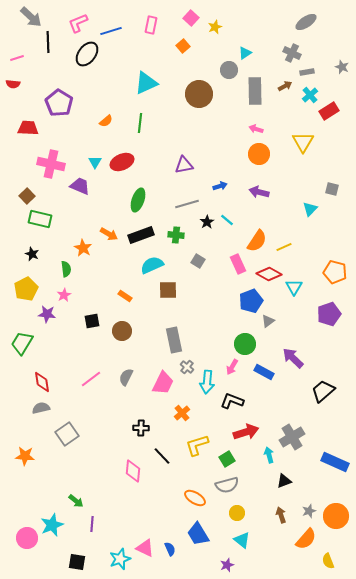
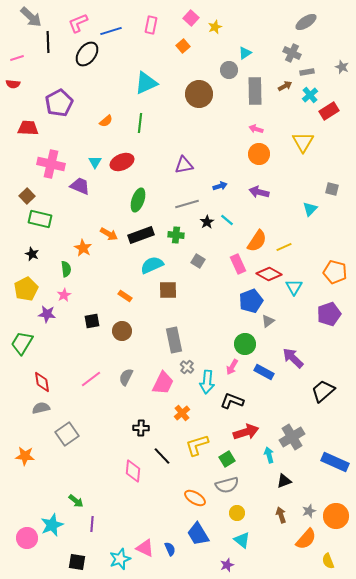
purple pentagon at (59, 103): rotated 12 degrees clockwise
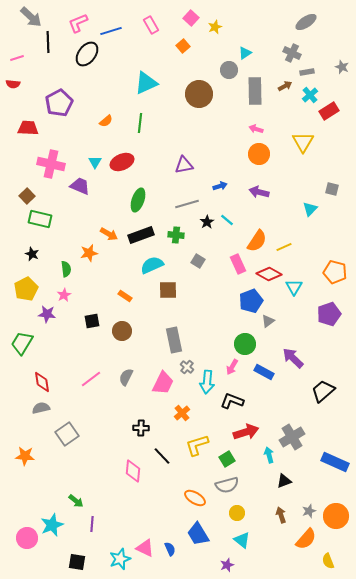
pink rectangle at (151, 25): rotated 42 degrees counterclockwise
orange star at (83, 248): moved 6 px right, 5 px down; rotated 30 degrees clockwise
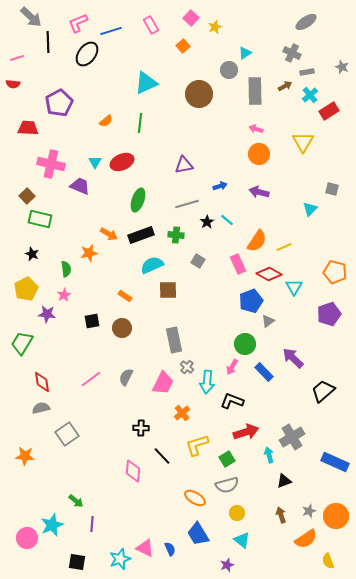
brown circle at (122, 331): moved 3 px up
blue rectangle at (264, 372): rotated 18 degrees clockwise
orange semicircle at (306, 539): rotated 15 degrees clockwise
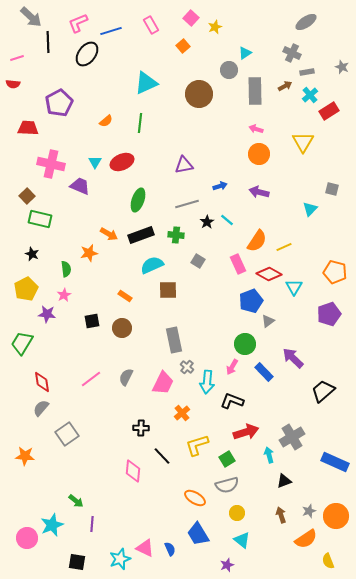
gray semicircle at (41, 408): rotated 36 degrees counterclockwise
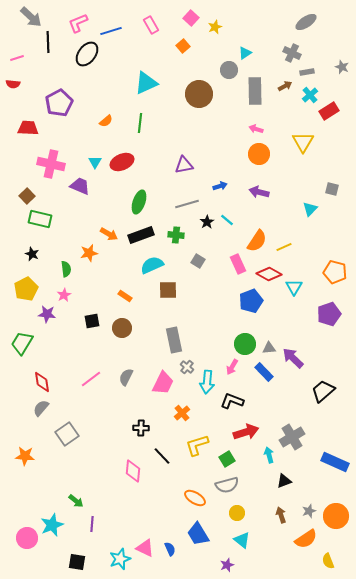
green ellipse at (138, 200): moved 1 px right, 2 px down
gray triangle at (268, 321): moved 1 px right, 27 px down; rotated 32 degrees clockwise
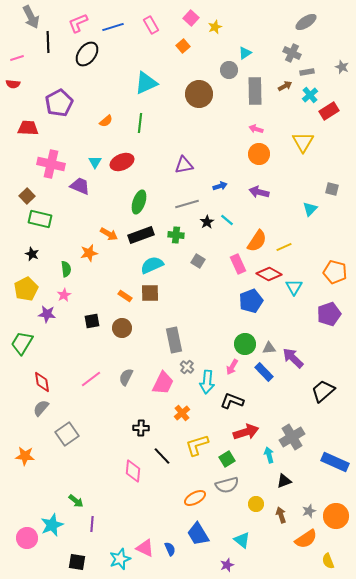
gray arrow at (31, 17): rotated 20 degrees clockwise
blue line at (111, 31): moved 2 px right, 4 px up
brown square at (168, 290): moved 18 px left, 3 px down
orange ellipse at (195, 498): rotated 60 degrees counterclockwise
yellow circle at (237, 513): moved 19 px right, 9 px up
